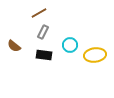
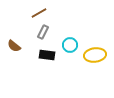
black rectangle: moved 3 px right
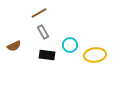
gray rectangle: rotated 56 degrees counterclockwise
brown semicircle: rotated 64 degrees counterclockwise
